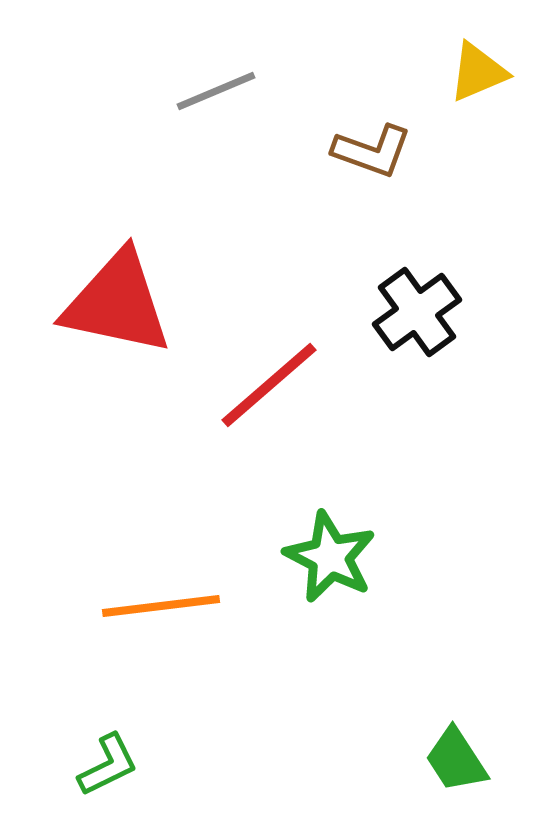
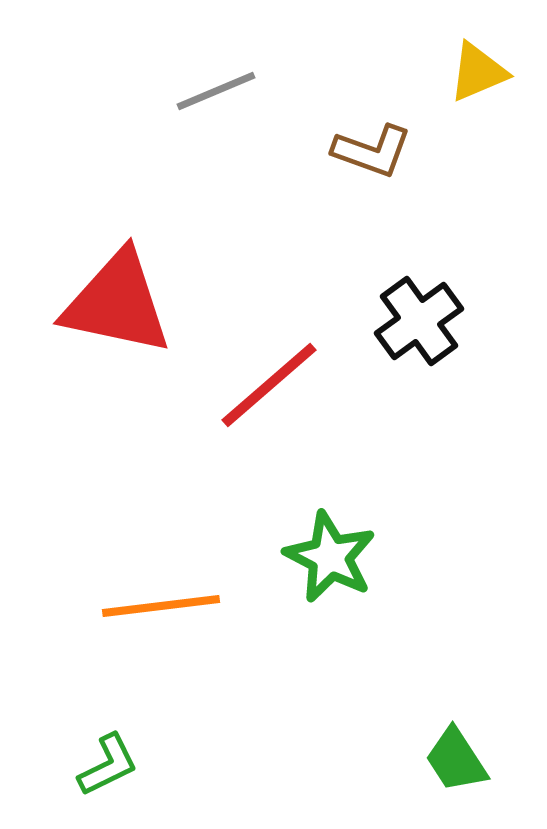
black cross: moved 2 px right, 9 px down
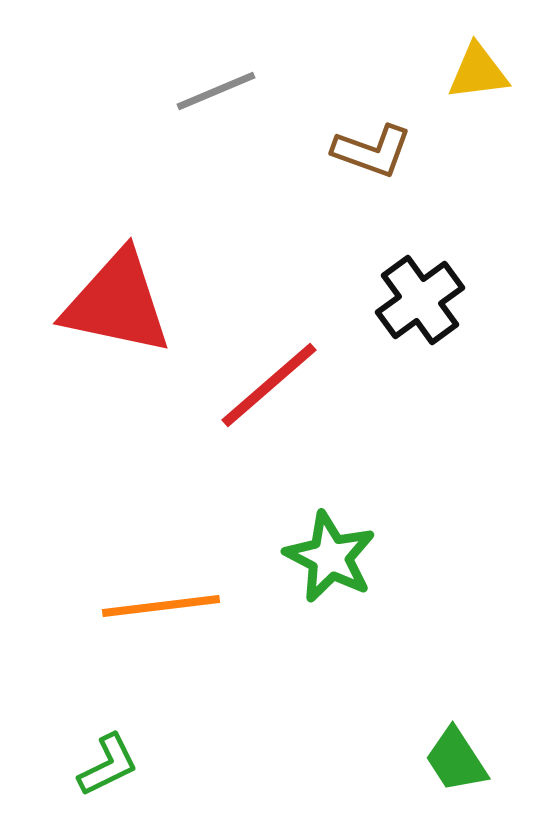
yellow triangle: rotated 16 degrees clockwise
black cross: moved 1 px right, 21 px up
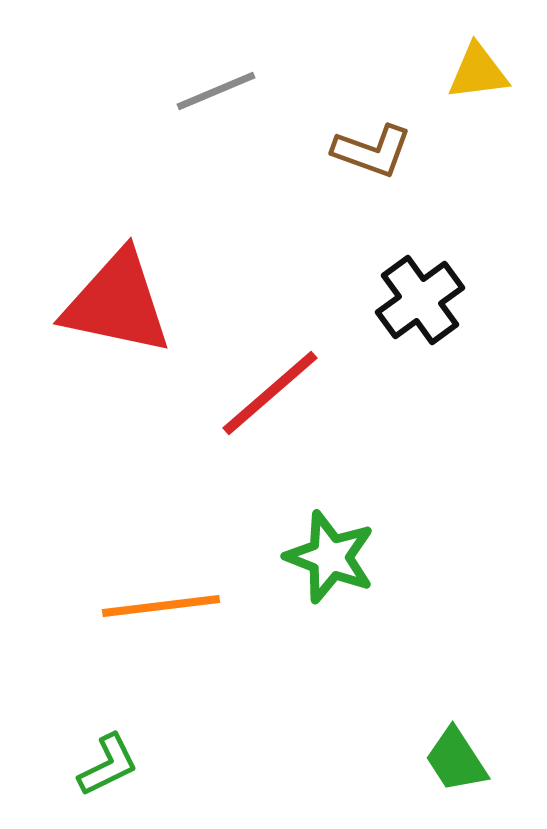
red line: moved 1 px right, 8 px down
green star: rotated 6 degrees counterclockwise
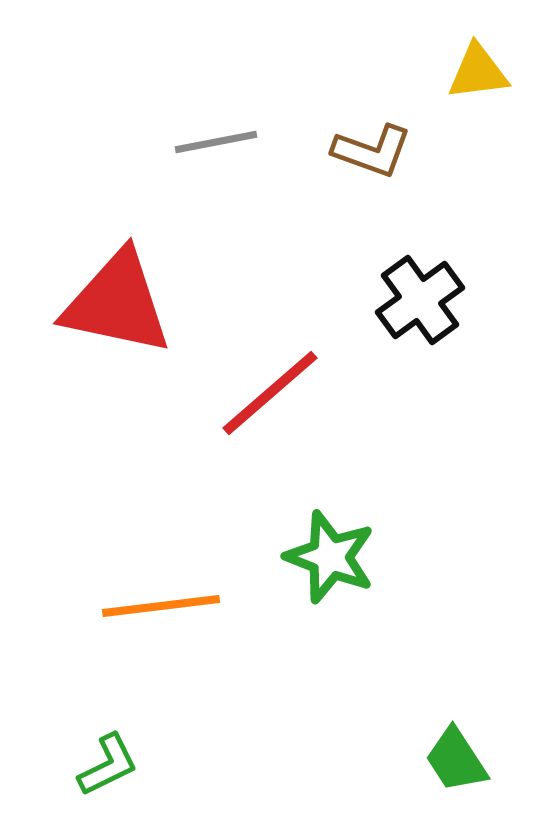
gray line: moved 51 px down; rotated 12 degrees clockwise
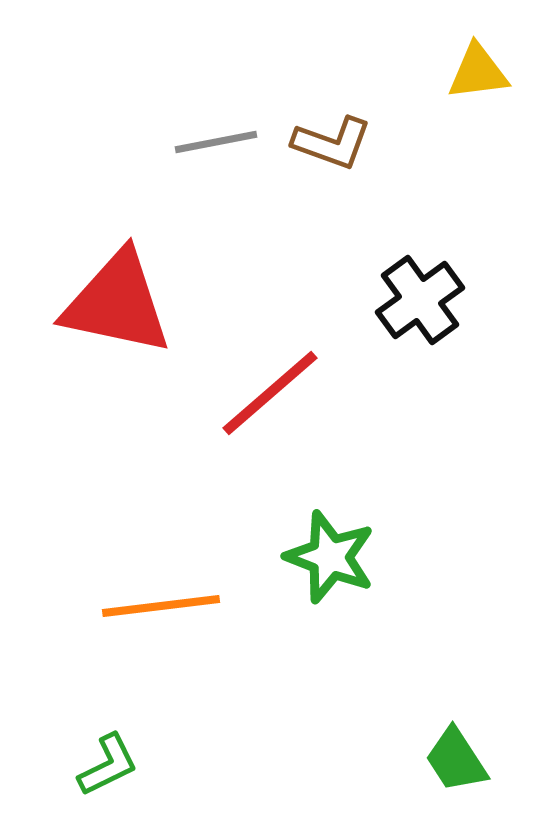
brown L-shape: moved 40 px left, 8 px up
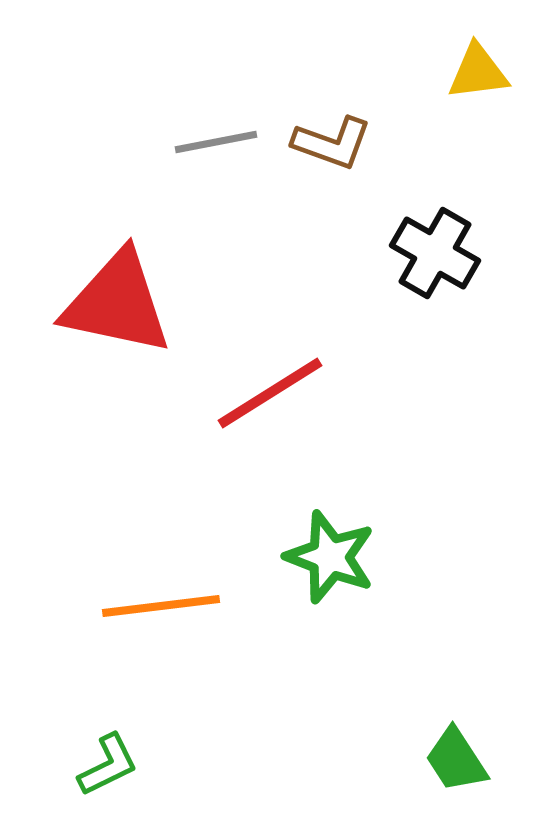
black cross: moved 15 px right, 47 px up; rotated 24 degrees counterclockwise
red line: rotated 9 degrees clockwise
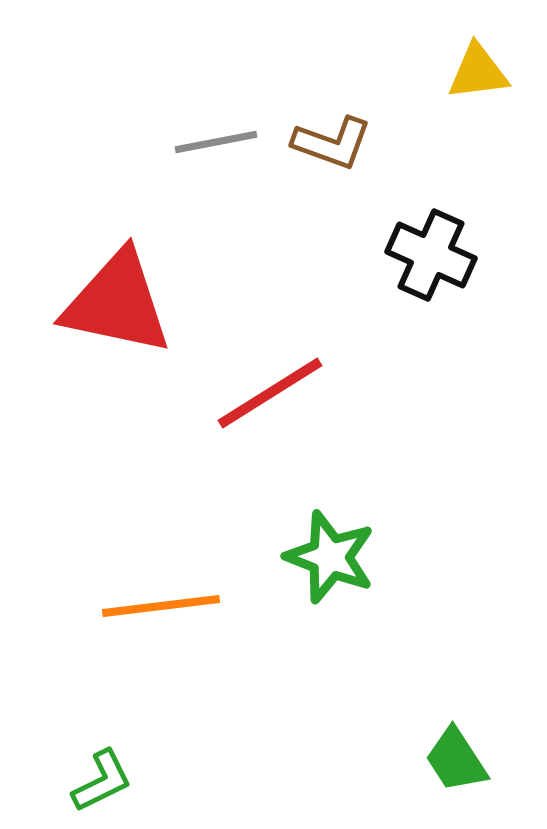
black cross: moved 4 px left, 2 px down; rotated 6 degrees counterclockwise
green L-shape: moved 6 px left, 16 px down
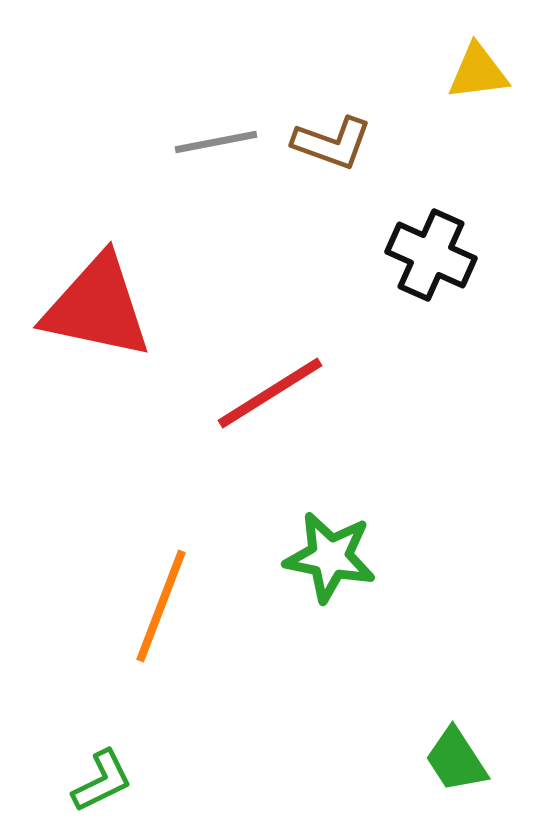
red triangle: moved 20 px left, 4 px down
green star: rotated 10 degrees counterclockwise
orange line: rotated 62 degrees counterclockwise
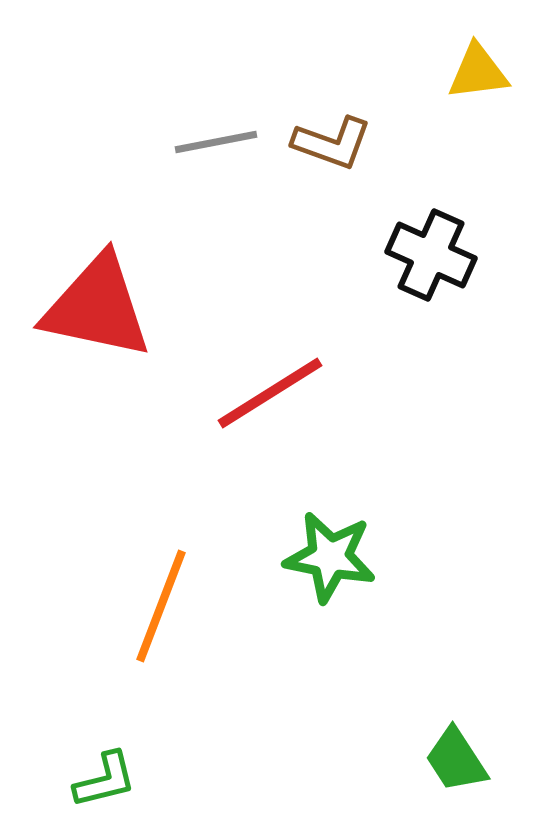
green L-shape: moved 3 px right, 1 px up; rotated 12 degrees clockwise
